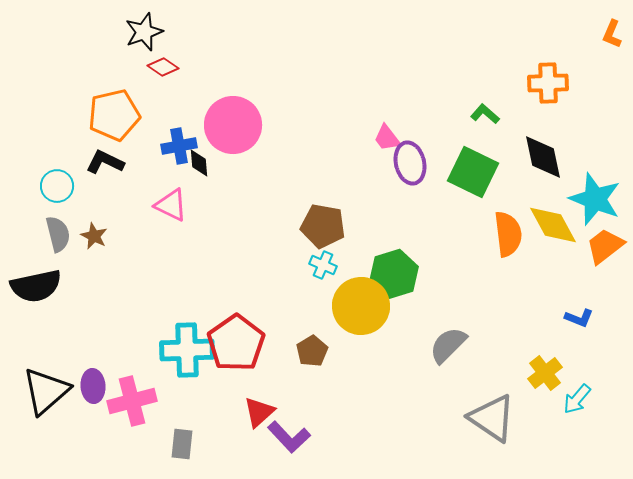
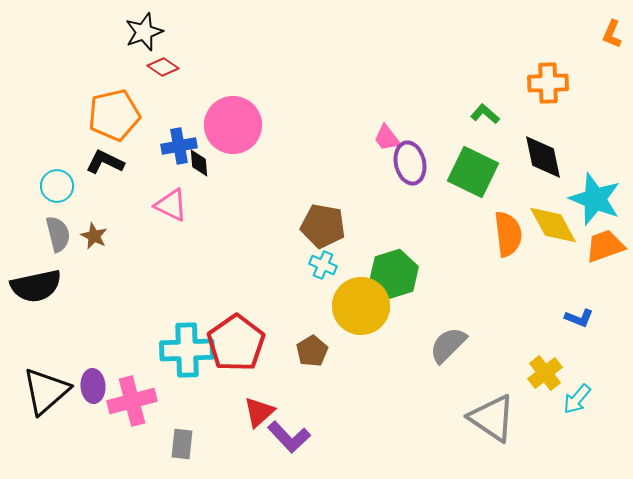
orange trapezoid at (605, 246): rotated 18 degrees clockwise
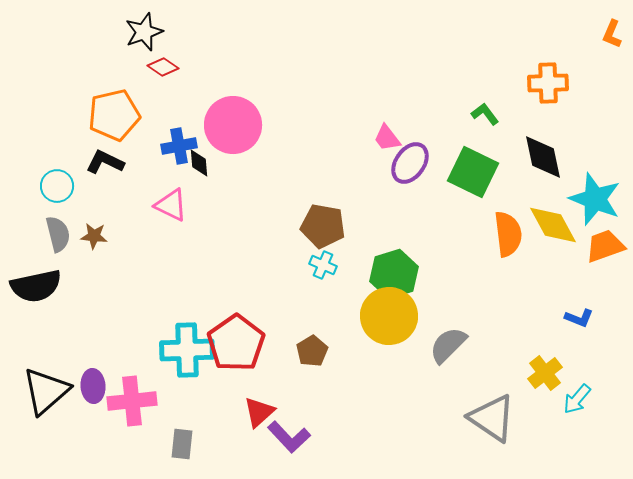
green L-shape at (485, 114): rotated 12 degrees clockwise
purple ellipse at (410, 163): rotated 48 degrees clockwise
brown star at (94, 236): rotated 20 degrees counterclockwise
yellow circle at (361, 306): moved 28 px right, 10 px down
pink cross at (132, 401): rotated 9 degrees clockwise
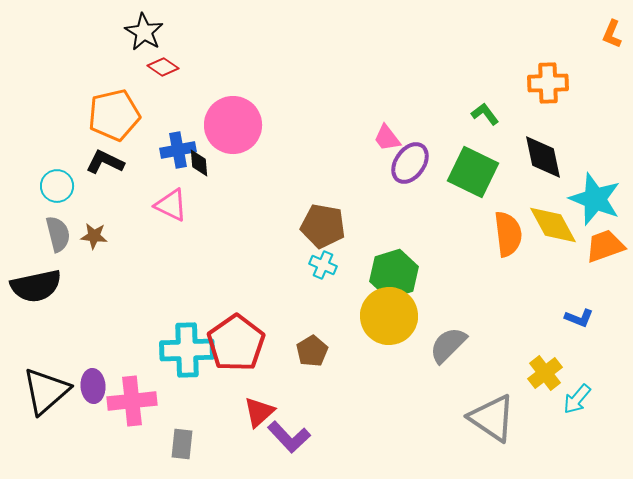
black star at (144, 32): rotated 21 degrees counterclockwise
blue cross at (179, 146): moved 1 px left, 4 px down
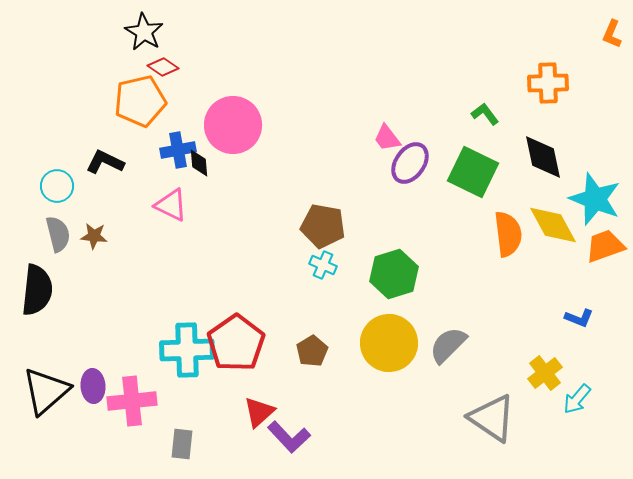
orange pentagon at (114, 115): moved 26 px right, 14 px up
black semicircle at (36, 286): moved 1 px right, 4 px down; rotated 72 degrees counterclockwise
yellow circle at (389, 316): moved 27 px down
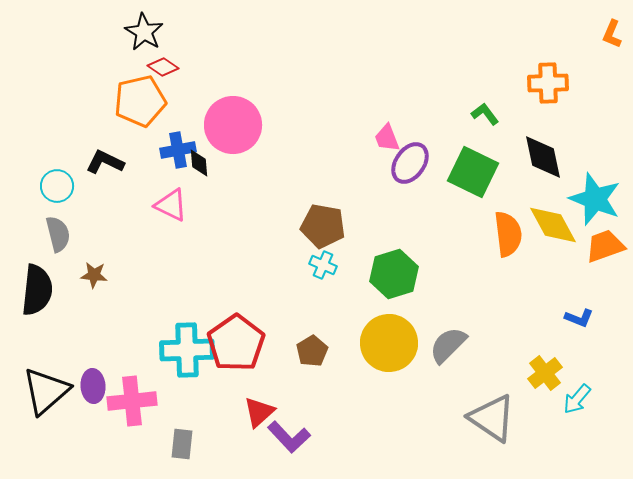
pink trapezoid at (387, 138): rotated 16 degrees clockwise
brown star at (94, 236): moved 39 px down
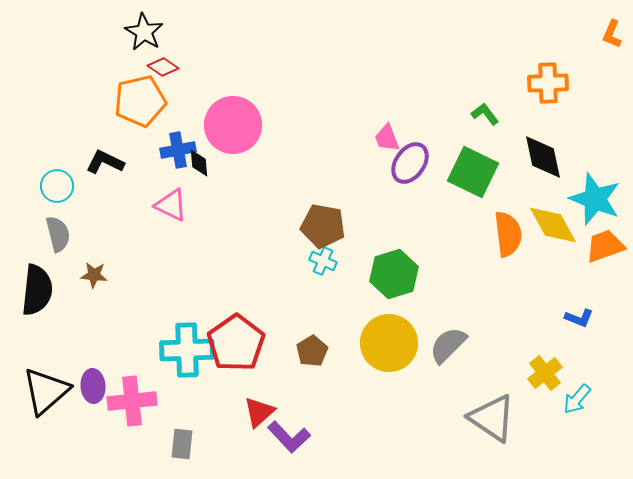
cyan cross at (323, 265): moved 4 px up
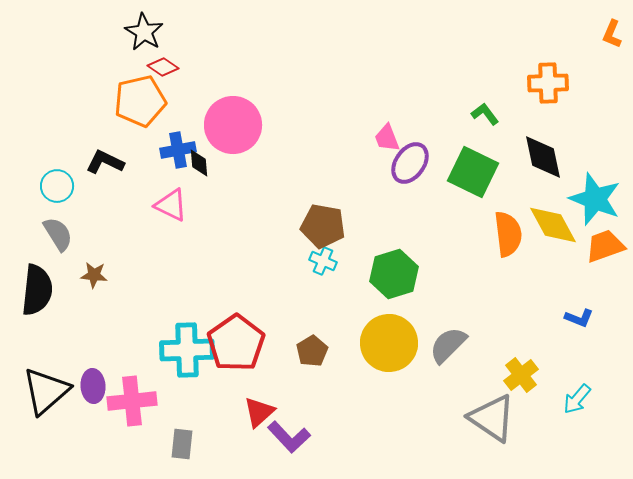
gray semicircle at (58, 234): rotated 18 degrees counterclockwise
yellow cross at (545, 373): moved 24 px left, 2 px down
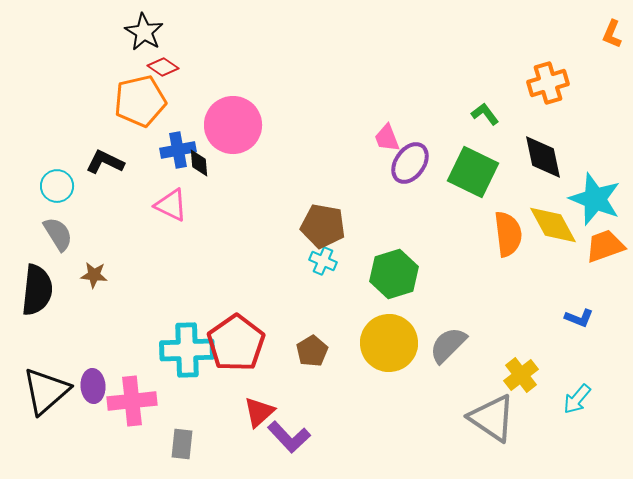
orange cross at (548, 83): rotated 15 degrees counterclockwise
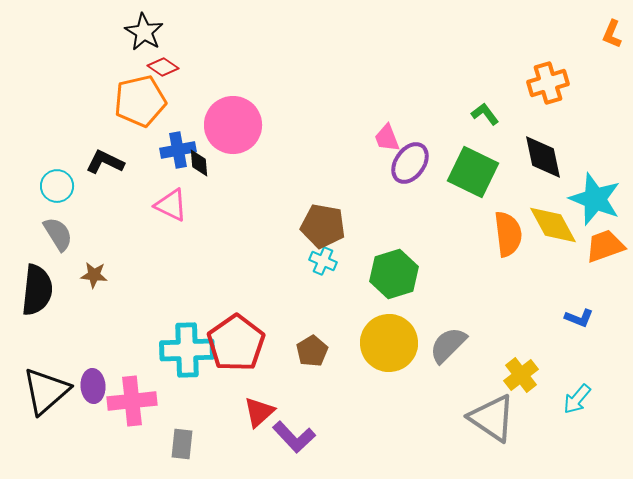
purple L-shape at (289, 437): moved 5 px right
